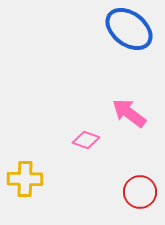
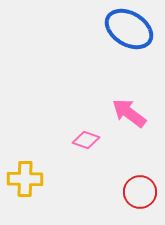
blue ellipse: rotated 6 degrees counterclockwise
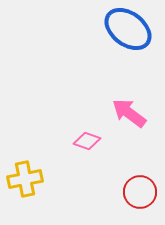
blue ellipse: moved 1 px left; rotated 6 degrees clockwise
pink diamond: moved 1 px right, 1 px down
yellow cross: rotated 12 degrees counterclockwise
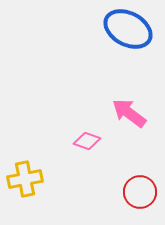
blue ellipse: rotated 9 degrees counterclockwise
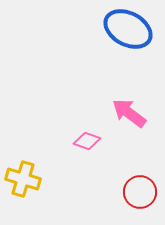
yellow cross: moved 2 px left; rotated 28 degrees clockwise
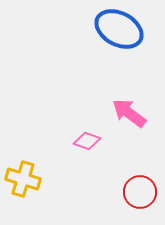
blue ellipse: moved 9 px left
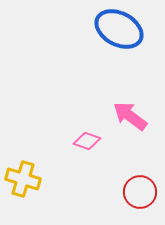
pink arrow: moved 1 px right, 3 px down
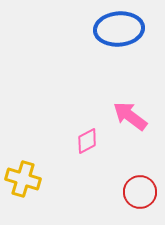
blue ellipse: rotated 33 degrees counterclockwise
pink diamond: rotated 48 degrees counterclockwise
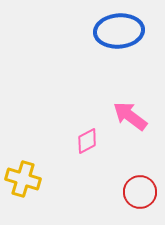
blue ellipse: moved 2 px down
